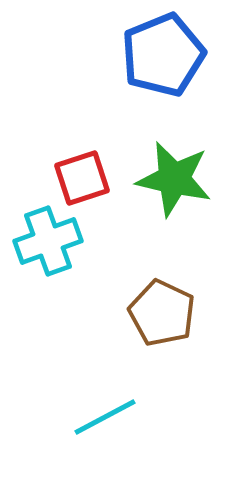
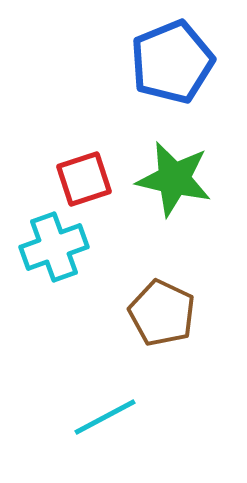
blue pentagon: moved 9 px right, 7 px down
red square: moved 2 px right, 1 px down
cyan cross: moved 6 px right, 6 px down
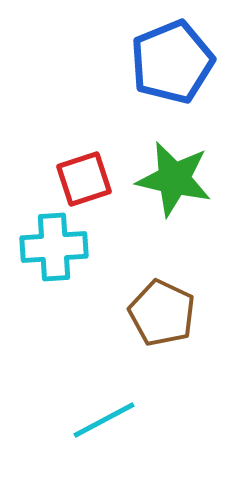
cyan cross: rotated 16 degrees clockwise
cyan line: moved 1 px left, 3 px down
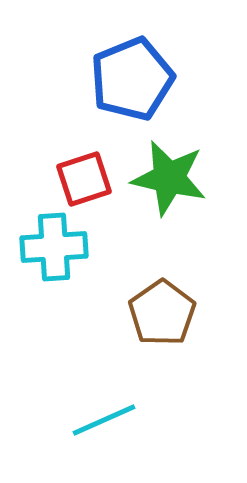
blue pentagon: moved 40 px left, 17 px down
green star: moved 5 px left, 1 px up
brown pentagon: rotated 12 degrees clockwise
cyan line: rotated 4 degrees clockwise
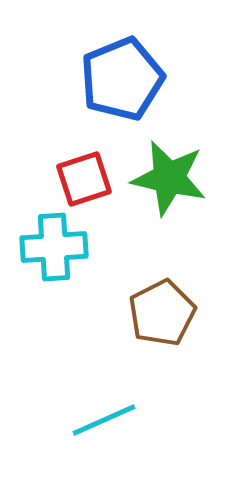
blue pentagon: moved 10 px left
brown pentagon: rotated 8 degrees clockwise
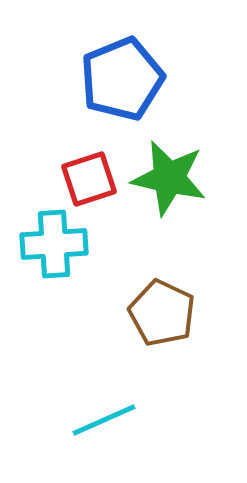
red square: moved 5 px right
cyan cross: moved 3 px up
brown pentagon: rotated 20 degrees counterclockwise
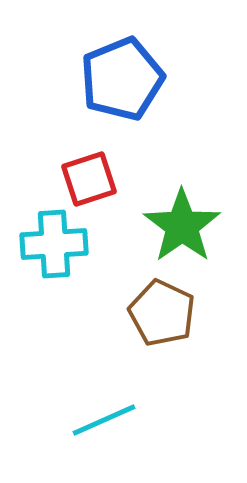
green star: moved 13 px right, 48 px down; rotated 24 degrees clockwise
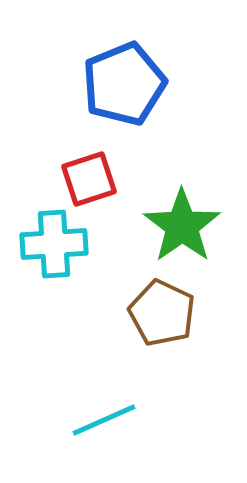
blue pentagon: moved 2 px right, 5 px down
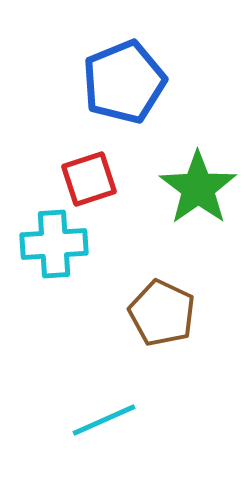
blue pentagon: moved 2 px up
green star: moved 16 px right, 38 px up
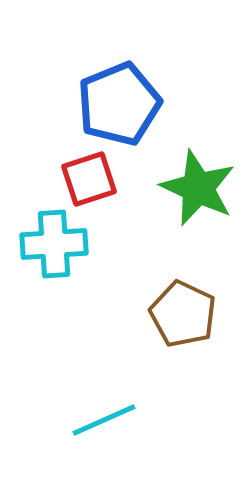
blue pentagon: moved 5 px left, 22 px down
green star: rotated 12 degrees counterclockwise
brown pentagon: moved 21 px right, 1 px down
